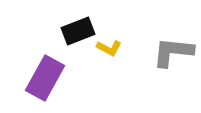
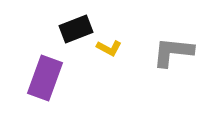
black rectangle: moved 2 px left, 2 px up
purple rectangle: rotated 9 degrees counterclockwise
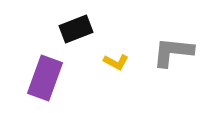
yellow L-shape: moved 7 px right, 14 px down
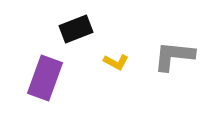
gray L-shape: moved 1 px right, 4 px down
